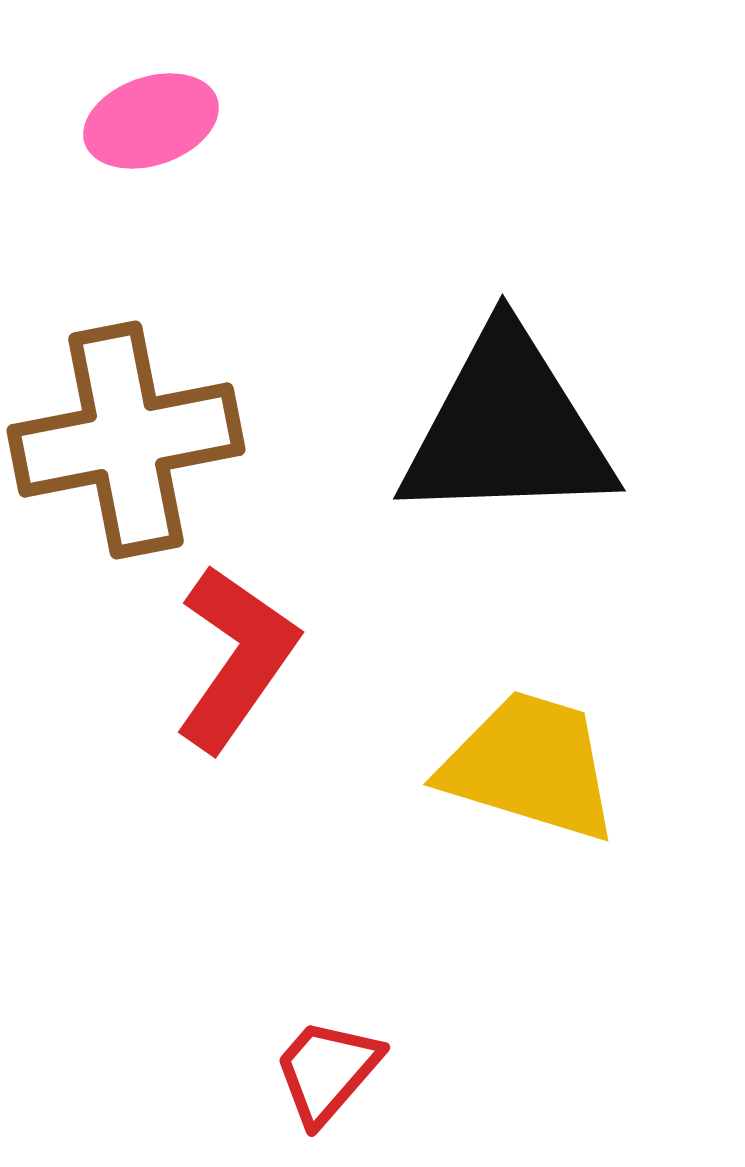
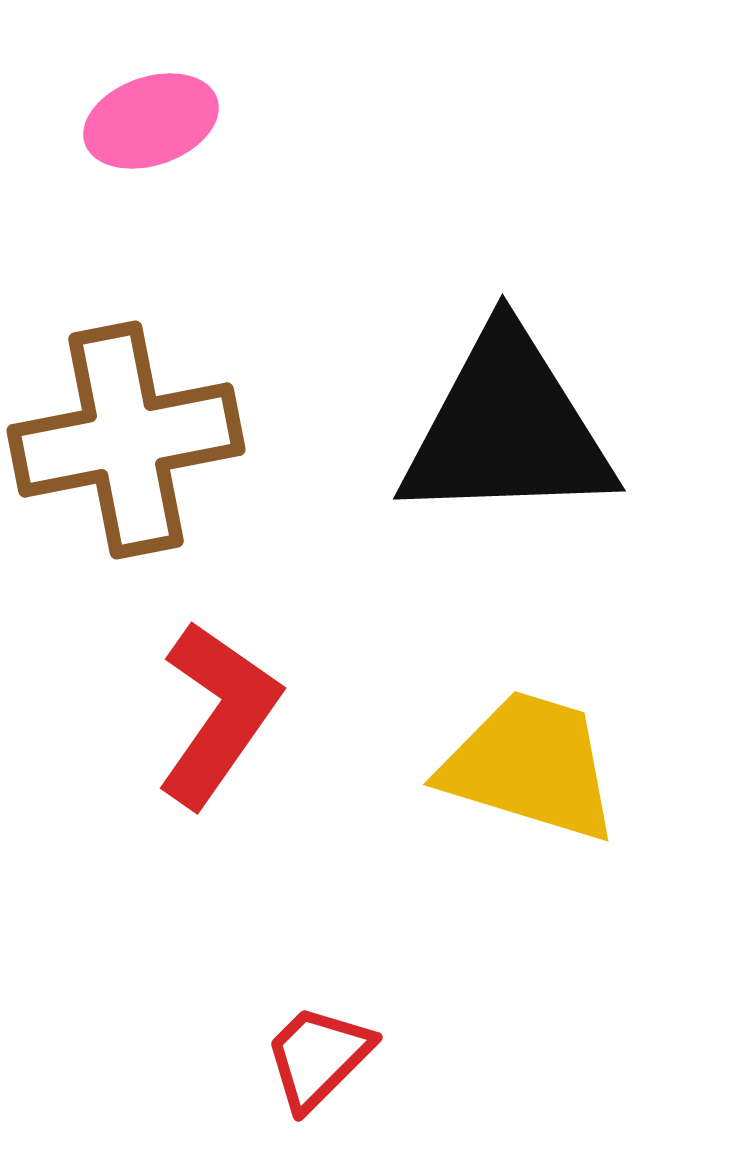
red L-shape: moved 18 px left, 56 px down
red trapezoid: moved 9 px left, 14 px up; rotated 4 degrees clockwise
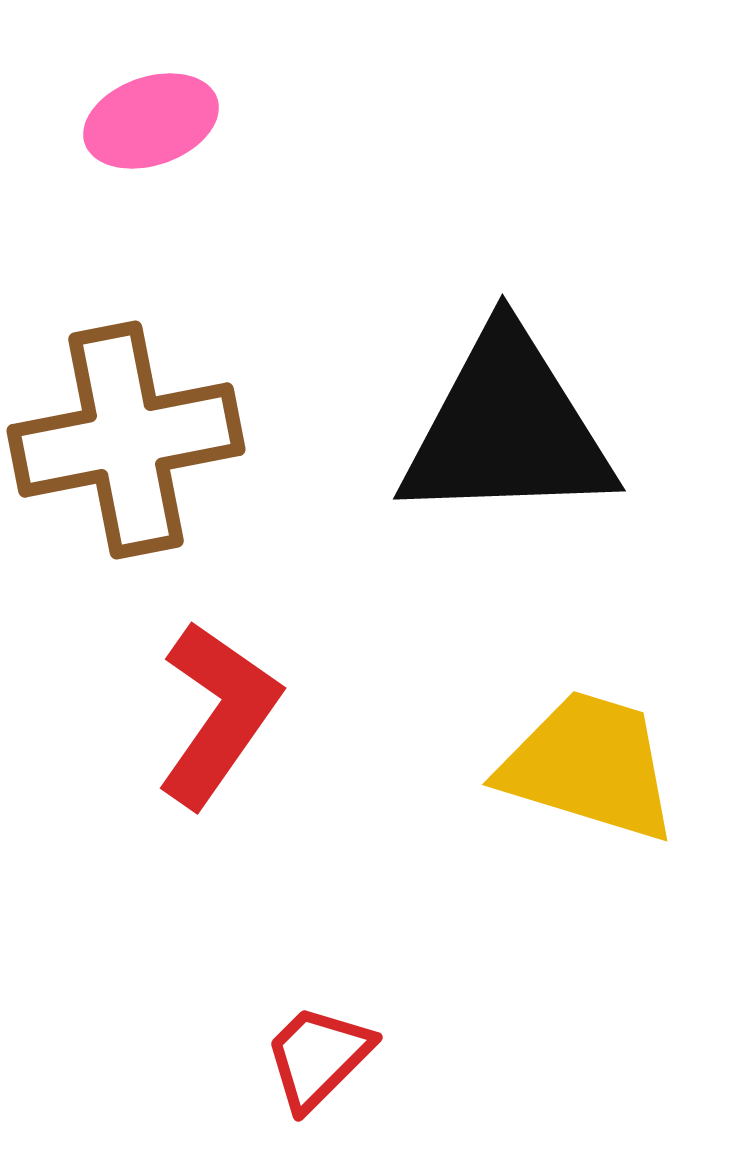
yellow trapezoid: moved 59 px right
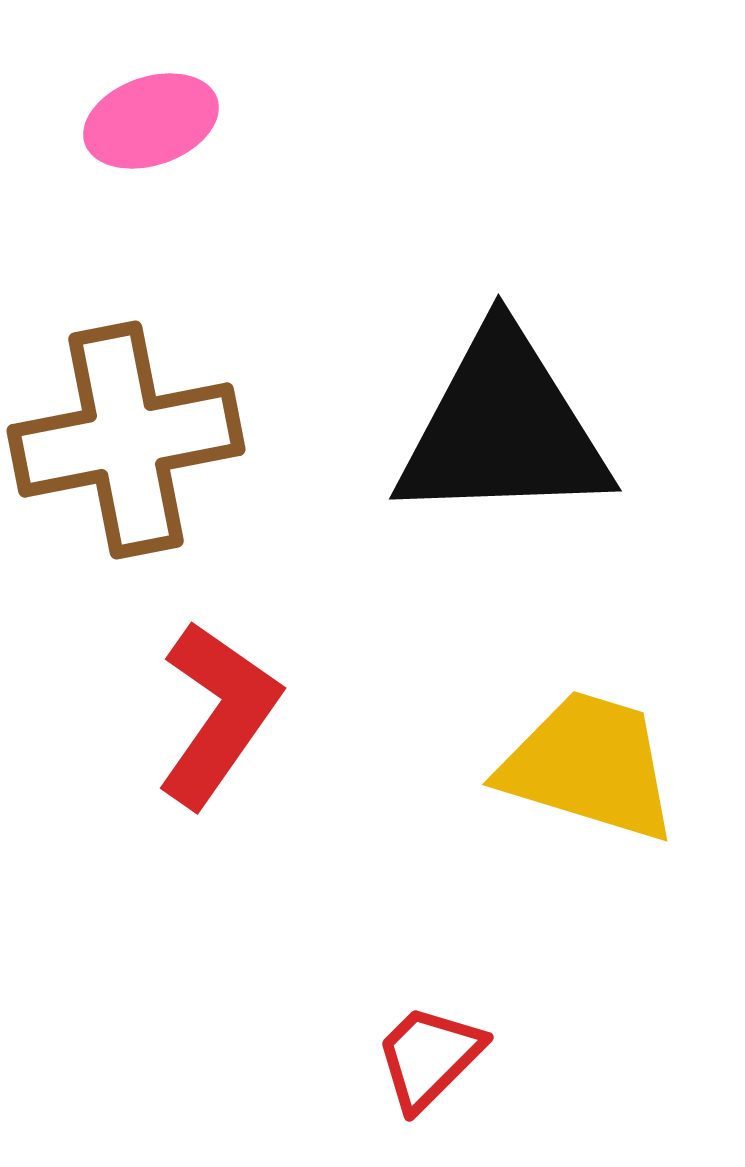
black triangle: moved 4 px left
red trapezoid: moved 111 px right
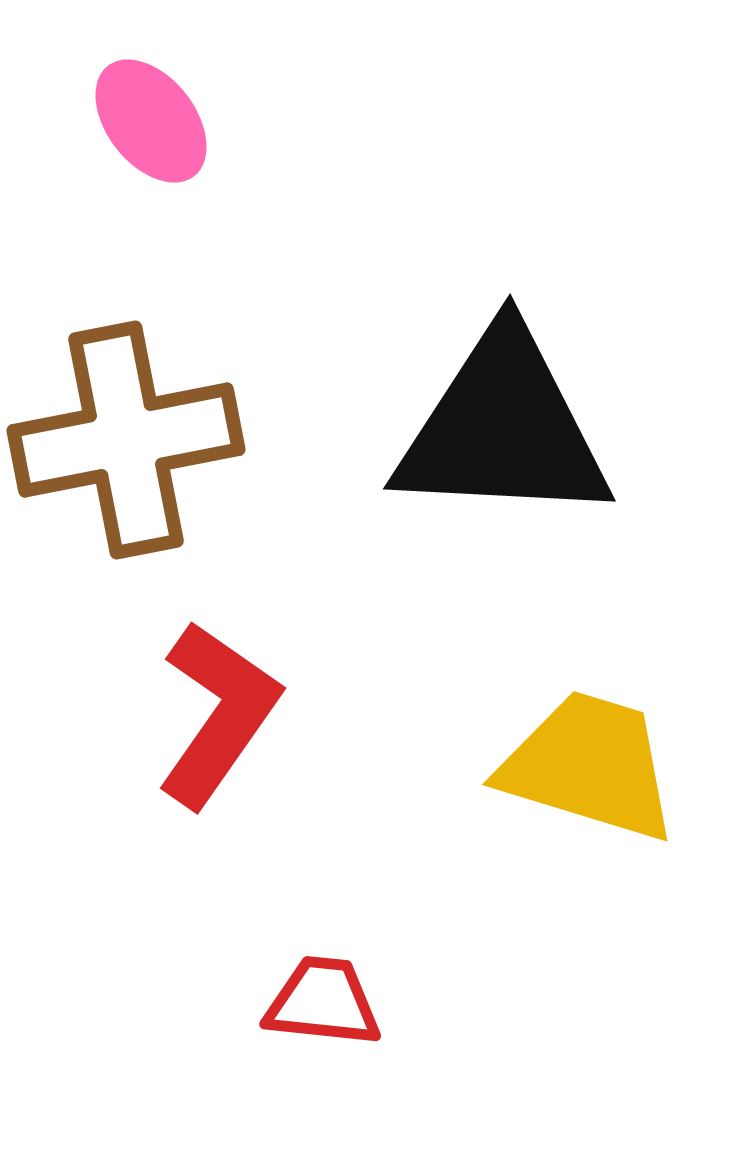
pink ellipse: rotated 71 degrees clockwise
black triangle: rotated 5 degrees clockwise
red trapezoid: moved 106 px left, 55 px up; rotated 51 degrees clockwise
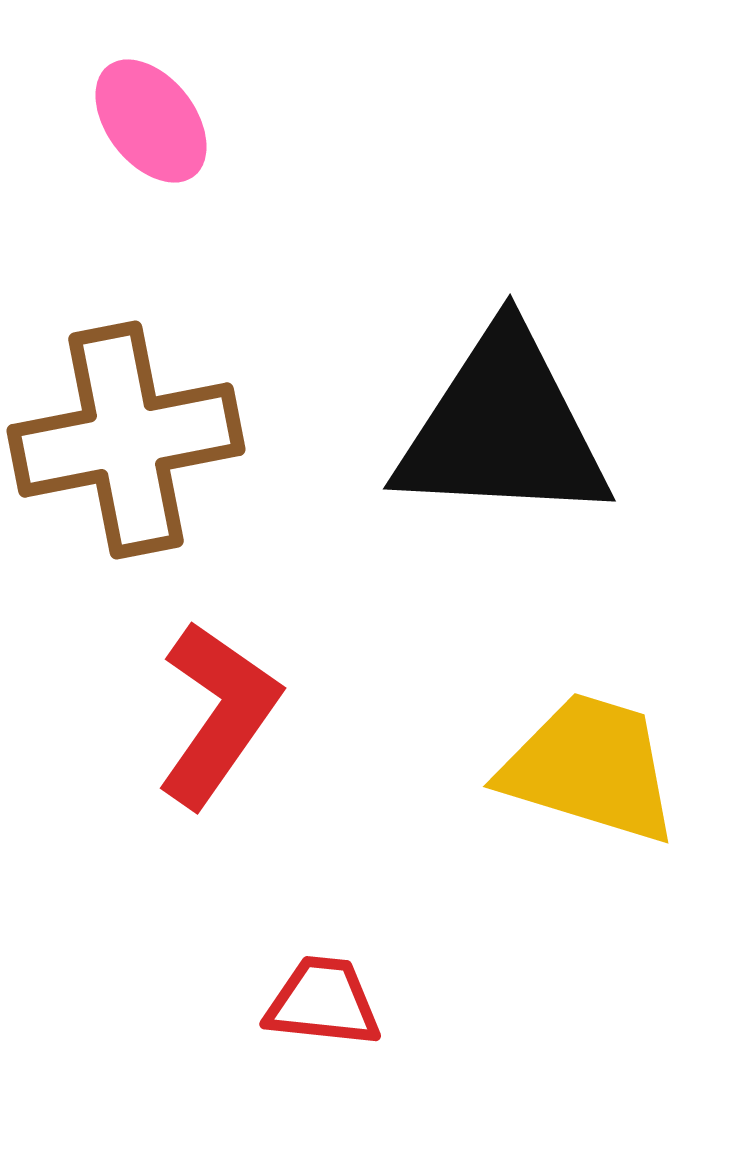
yellow trapezoid: moved 1 px right, 2 px down
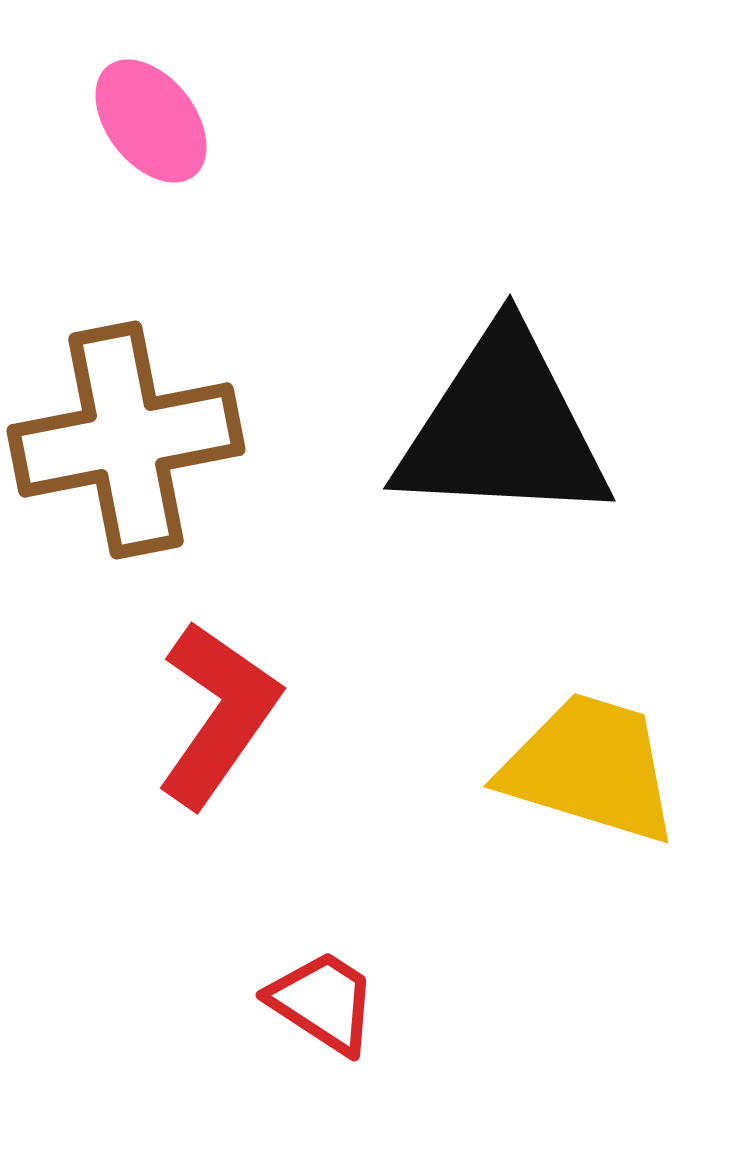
red trapezoid: rotated 27 degrees clockwise
